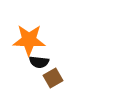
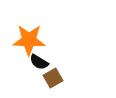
black semicircle: rotated 24 degrees clockwise
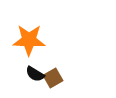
black semicircle: moved 4 px left, 12 px down
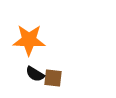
brown square: rotated 36 degrees clockwise
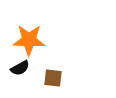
black semicircle: moved 15 px left, 6 px up; rotated 60 degrees counterclockwise
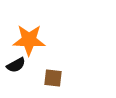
black semicircle: moved 4 px left, 3 px up
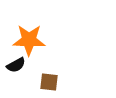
brown square: moved 4 px left, 4 px down
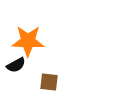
orange star: moved 1 px left, 1 px down
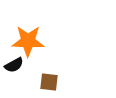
black semicircle: moved 2 px left
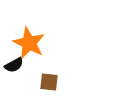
orange star: moved 1 px right, 2 px down; rotated 24 degrees clockwise
